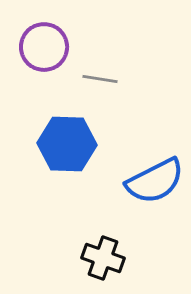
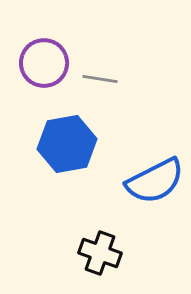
purple circle: moved 16 px down
blue hexagon: rotated 12 degrees counterclockwise
black cross: moved 3 px left, 5 px up
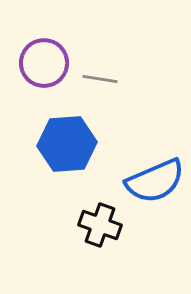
blue hexagon: rotated 6 degrees clockwise
blue semicircle: rotated 4 degrees clockwise
black cross: moved 28 px up
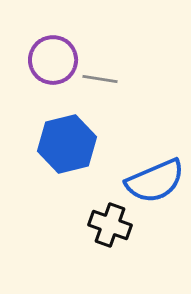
purple circle: moved 9 px right, 3 px up
blue hexagon: rotated 10 degrees counterclockwise
black cross: moved 10 px right
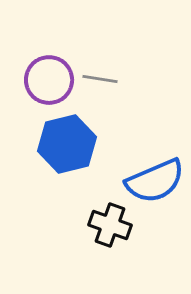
purple circle: moved 4 px left, 20 px down
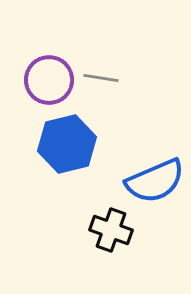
gray line: moved 1 px right, 1 px up
black cross: moved 1 px right, 5 px down
